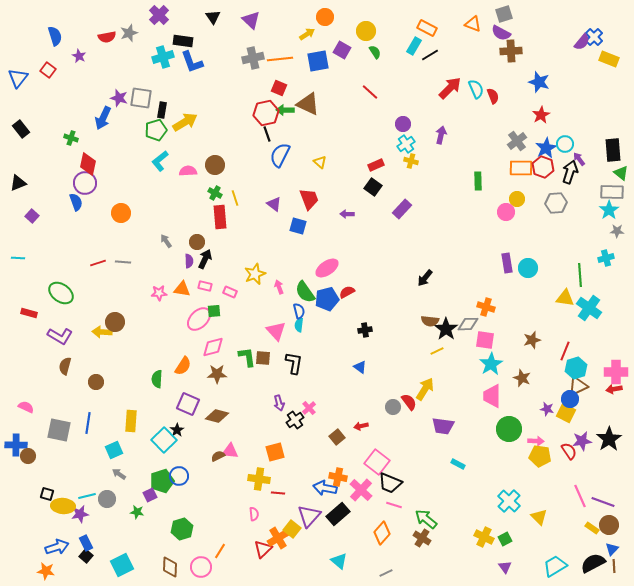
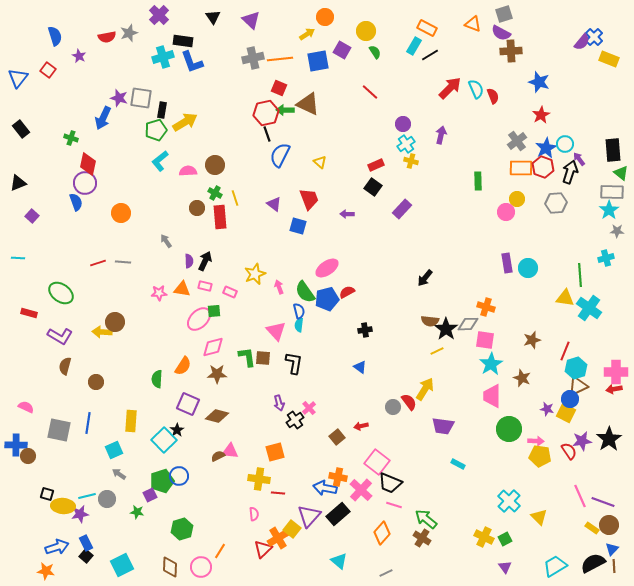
brown circle at (197, 242): moved 34 px up
black arrow at (205, 259): moved 2 px down
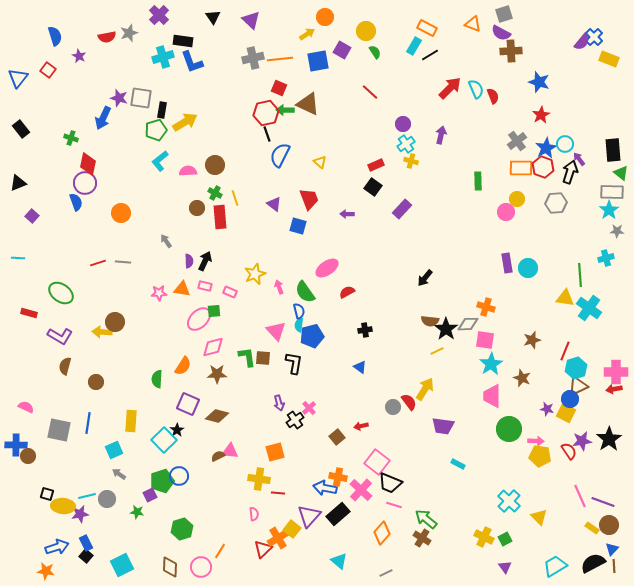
blue pentagon at (327, 299): moved 15 px left, 37 px down
